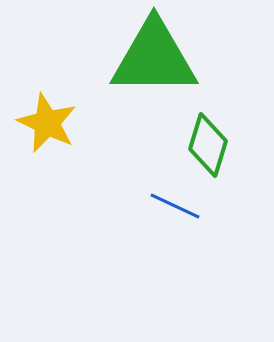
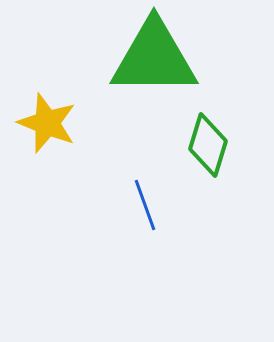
yellow star: rotated 4 degrees counterclockwise
blue line: moved 30 px left, 1 px up; rotated 45 degrees clockwise
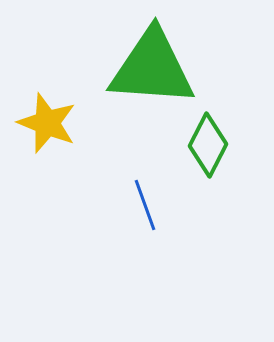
green triangle: moved 2 px left, 10 px down; rotated 4 degrees clockwise
green diamond: rotated 10 degrees clockwise
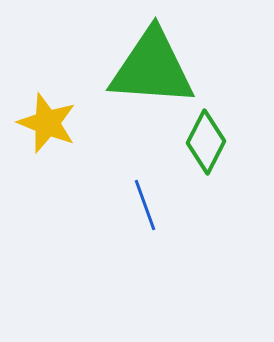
green diamond: moved 2 px left, 3 px up
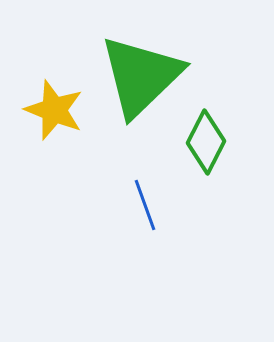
green triangle: moved 11 px left, 8 px down; rotated 48 degrees counterclockwise
yellow star: moved 7 px right, 13 px up
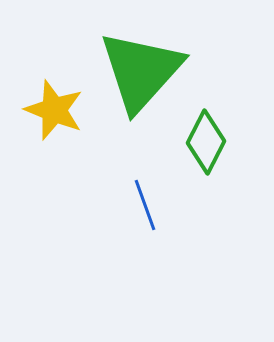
green triangle: moved 5 px up; rotated 4 degrees counterclockwise
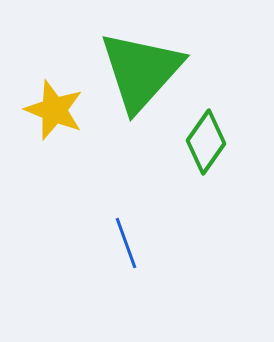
green diamond: rotated 8 degrees clockwise
blue line: moved 19 px left, 38 px down
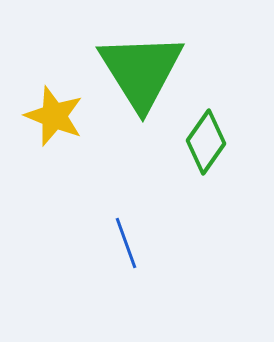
green triangle: rotated 14 degrees counterclockwise
yellow star: moved 6 px down
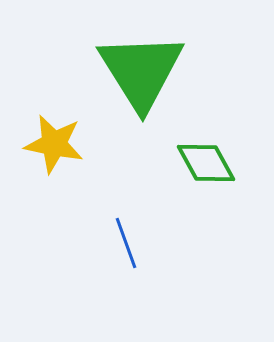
yellow star: moved 28 px down; rotated 10 degrees counterclockwise
green diamond: moved 21 px down; rotated 64 degrees counterclockwise
